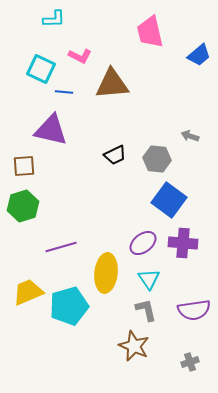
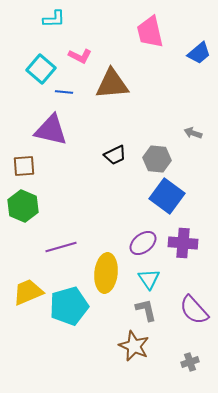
blue trapezoid: moved 2 px up
cyan square: rotated 16 degrees clockwise
gray arrow: moved 3 px right, 3 px up
blue square: moved 2 px left, 4 px up
green hexagon: rotated 20 degrees counterclockwise
purple semicircle: rotated 56 degrees clockwise
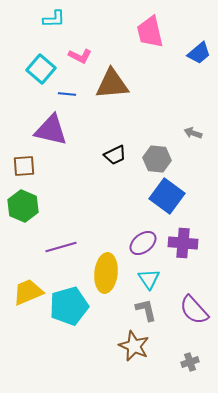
blue line: moved 3 px right, 2 px down
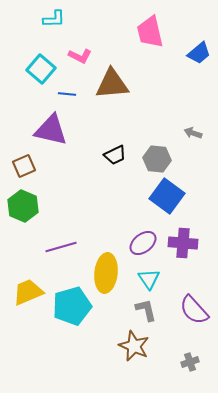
brown square: rotated 20 degrees counterclockwise
cyan pentagon: moved 3 px right
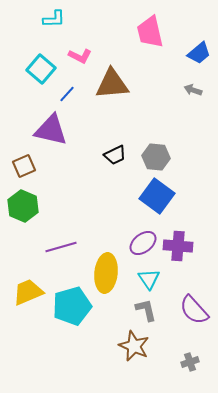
blue line: rotated 54 degrees counterclockwise
gray arrow: moved 43 px up
gray hexagon: moved 1 px left, 2 px up
blue square: moved 10 px left
purple cross: moved 5 px left, 3 px down
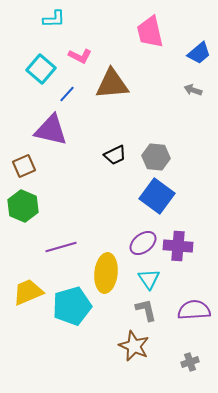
purple semicircle: rotated 128 degrees clockwise
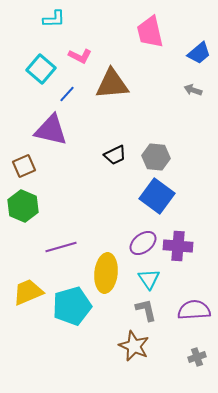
gray cross: moved 7 px right, 5 px up
